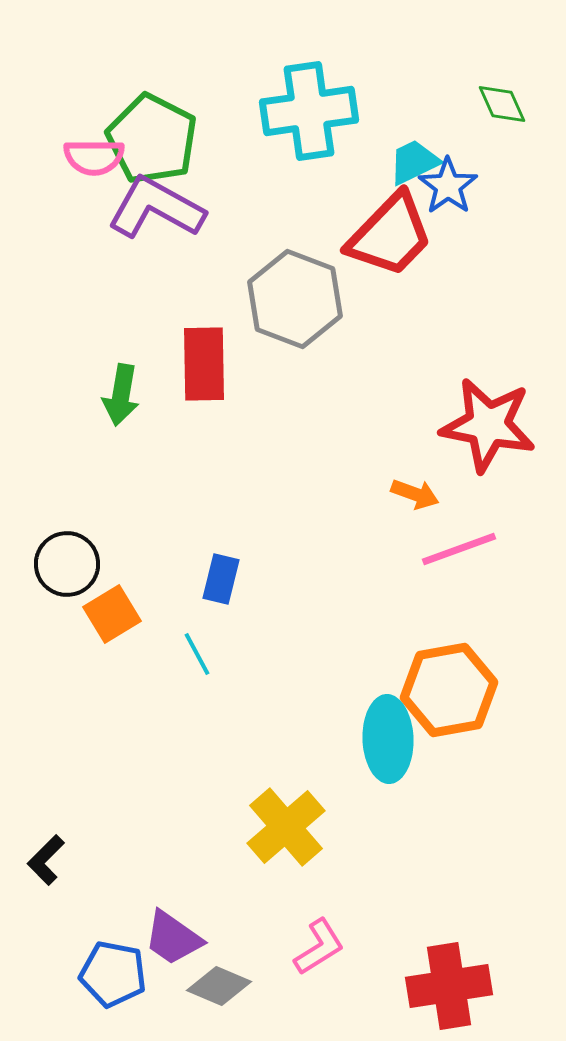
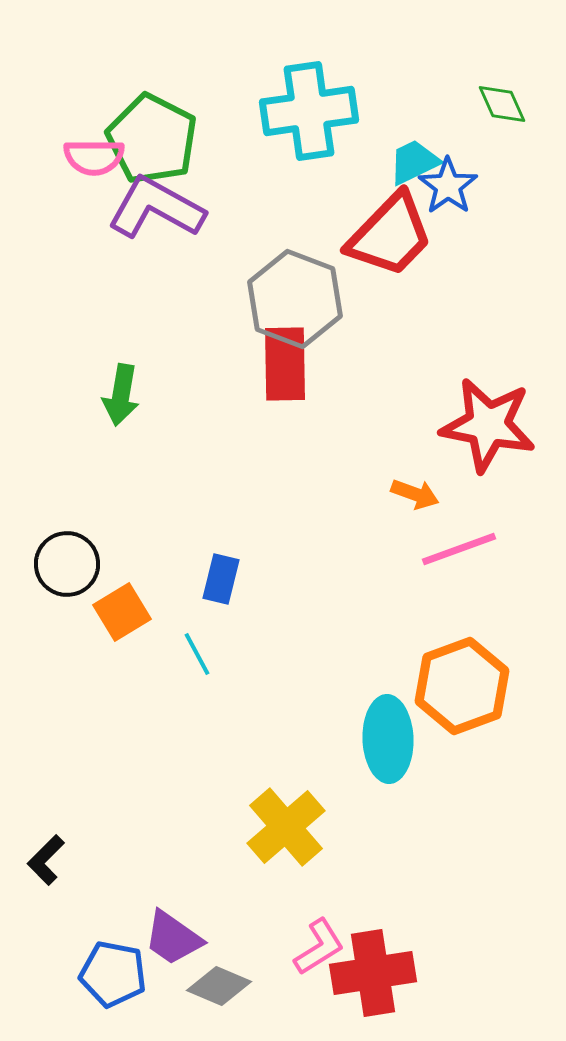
red rectangle: moved 81 px right
orange square: moved 10 px right, 2 px up
orange hexagon: moved 13 px right, 4 px up; rotated 10 degrees counterclockwise
red cross: moved 76 px left, 13 px up
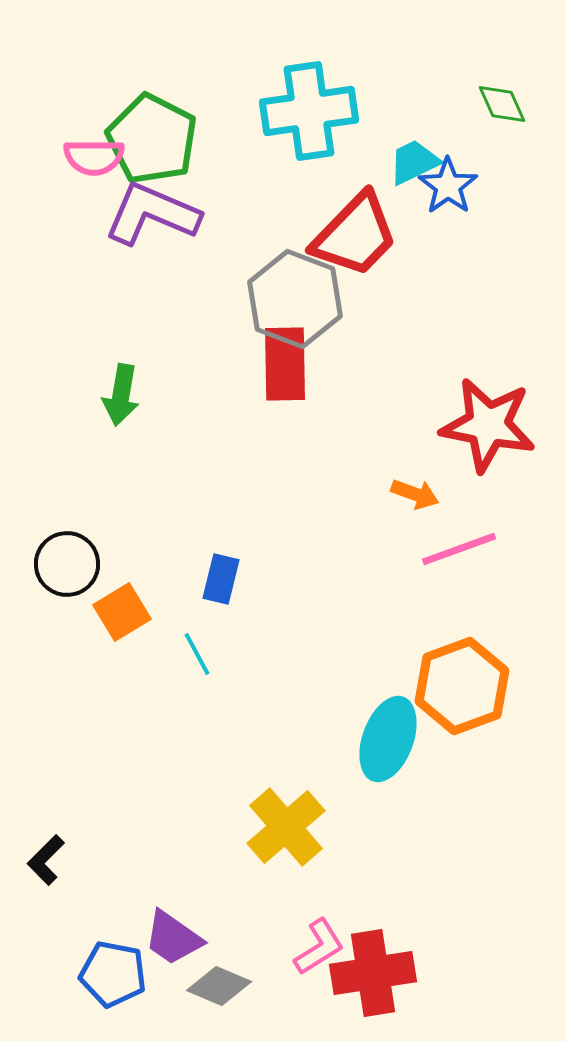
purple L-shape: moved 4 px left, 6 px down; rotated 6 degrees counterclockwise
red trapezoid: moved 35 px left
cyan ellipse: rotated 22 degrees clockwise
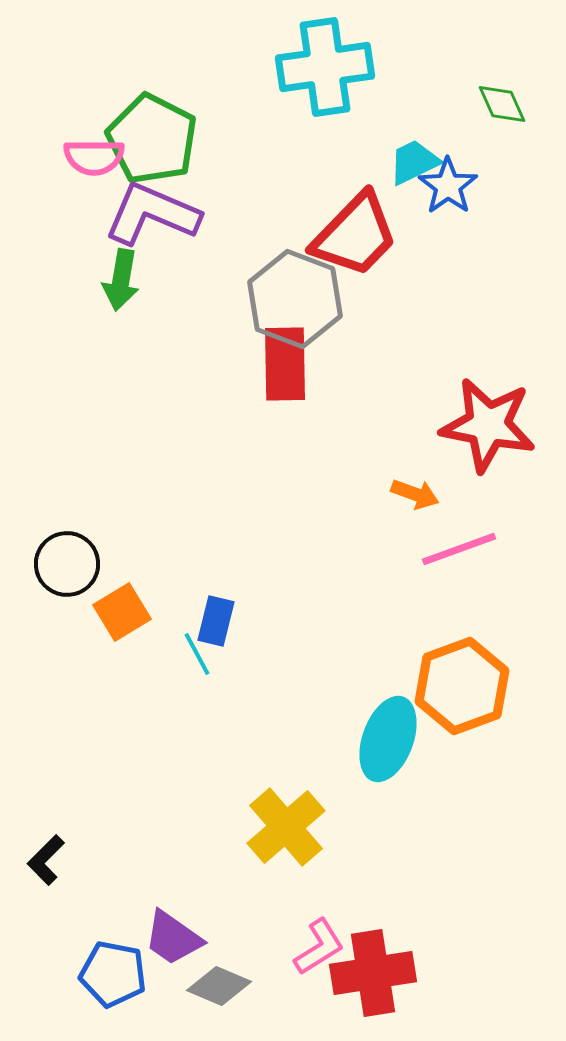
cyan cross: moved 16 px right, 44 px up
green arrow: moved 115 px up
blue rectangle: moved 5 px left, 42 px down
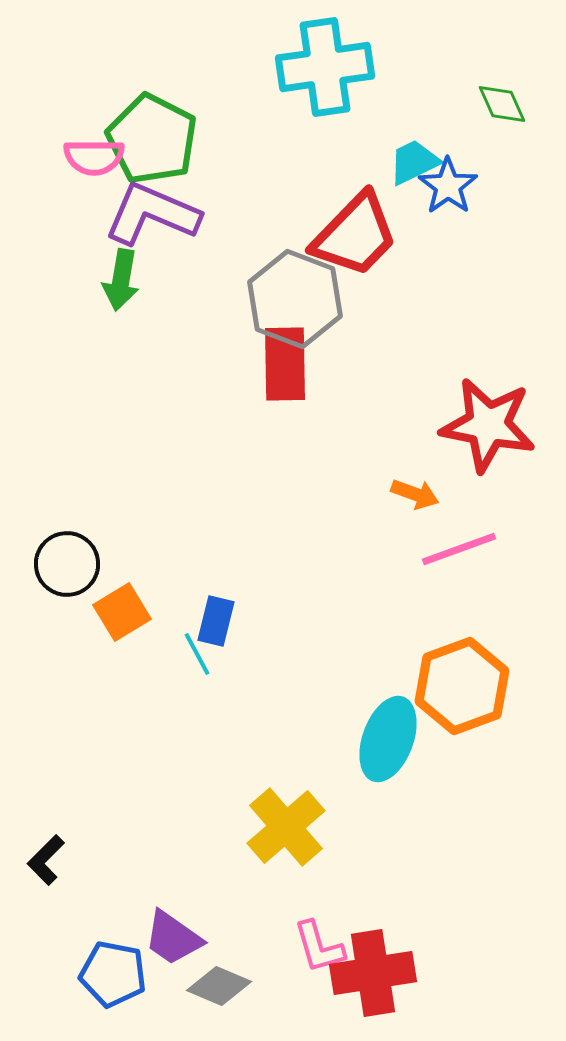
pink L-shape: rotated 106 degrees clockwise
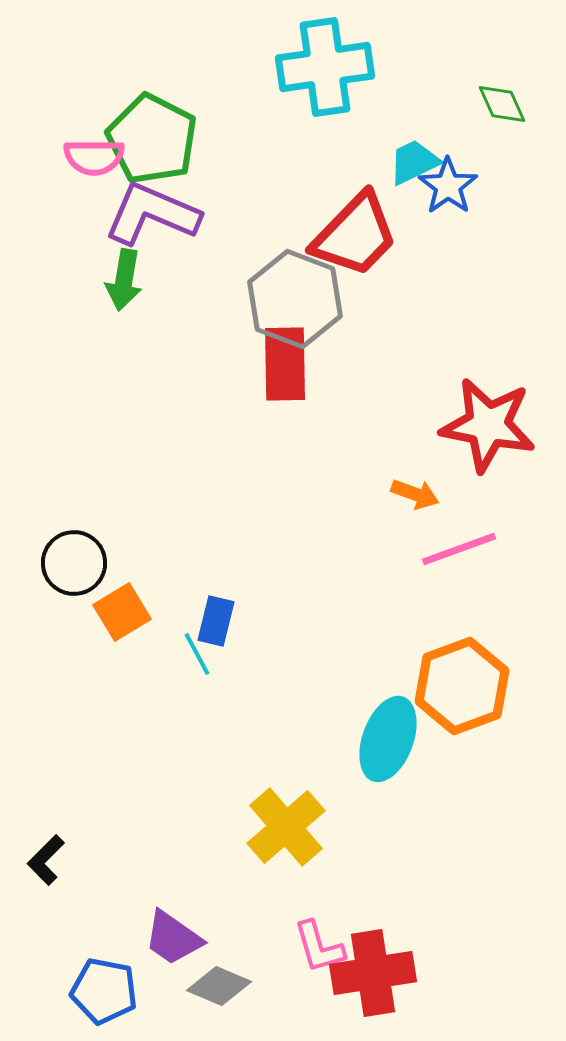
green arrow: moved 3 px right
black circle: moved 7 px right, 1 px up
blue pentagon: moved 9 px left, 17 px down
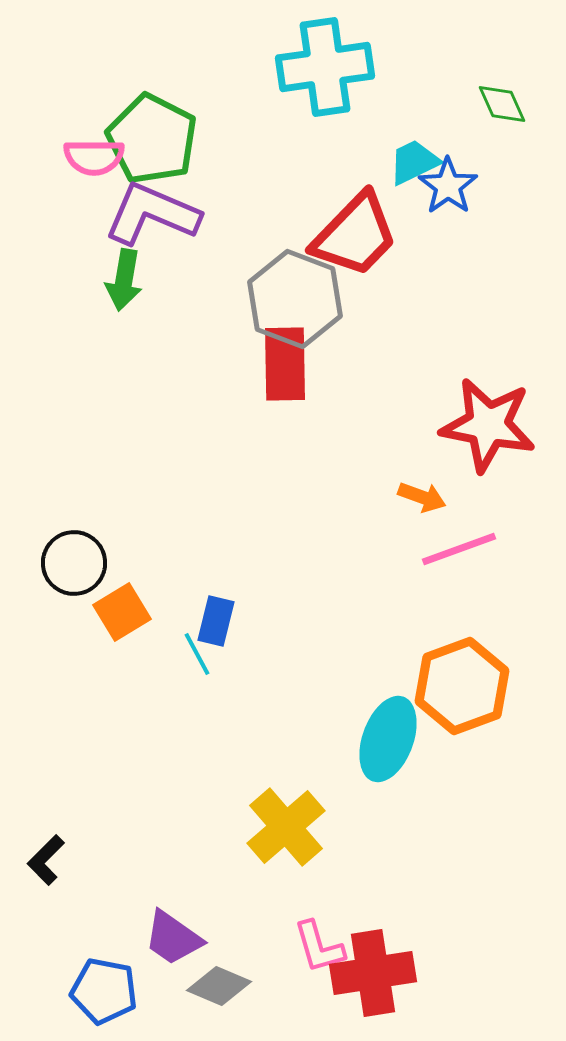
orange arrow: moved 7 px right, 3 px down
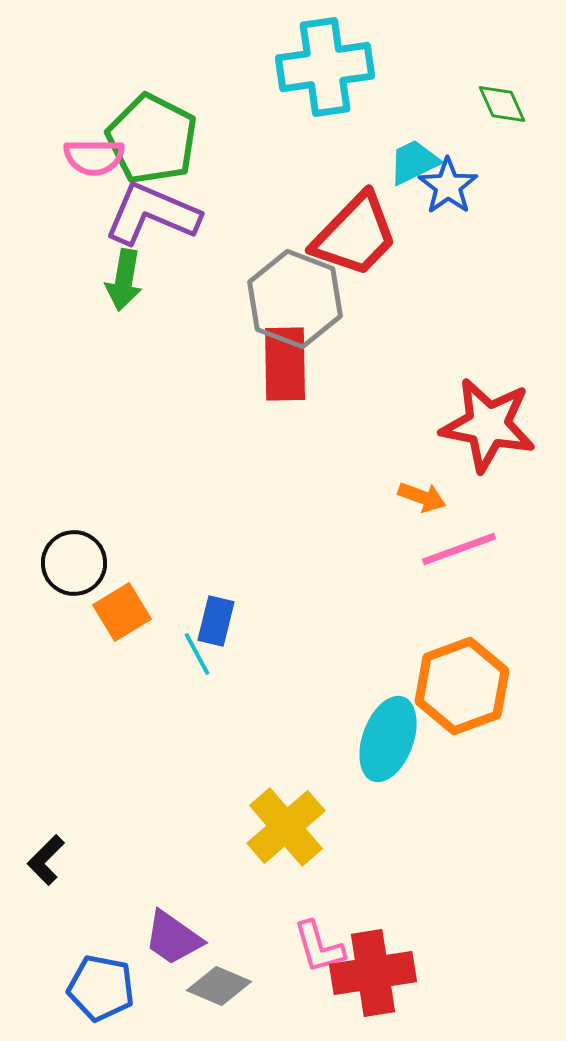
blue pentagon: moved 3 px left, 3 px up
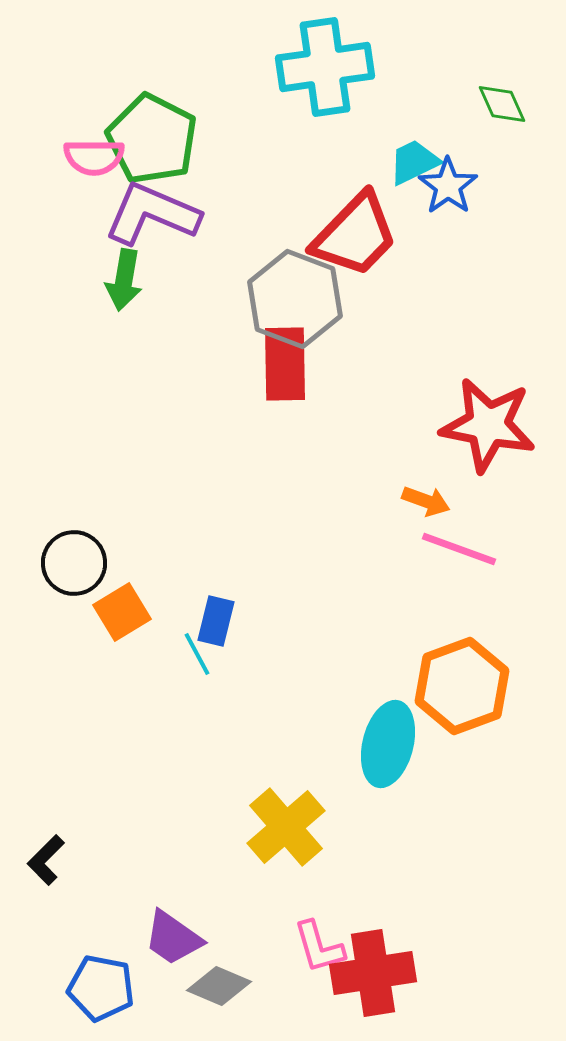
orange arrow: moved 4 px right, 4 px down
pink line: rotated 40 degrees clockwise
cyan ellipse: moved 5 px down; rotated 6 degrees counterclockwise
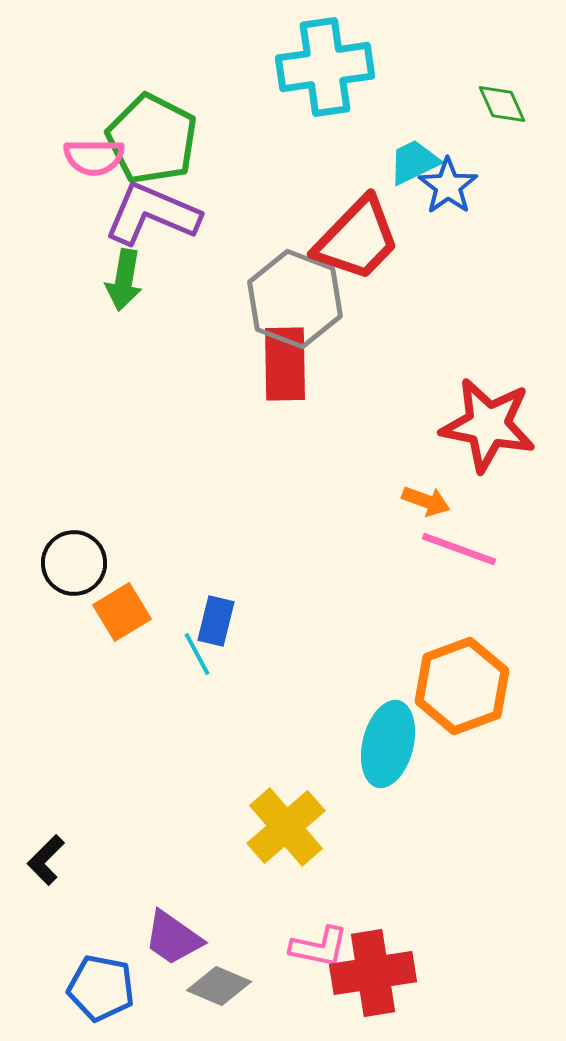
red trapezoid: moved 2 px right, 4 px down
pink L-shape: rotated 62 degrees counterclockwise
